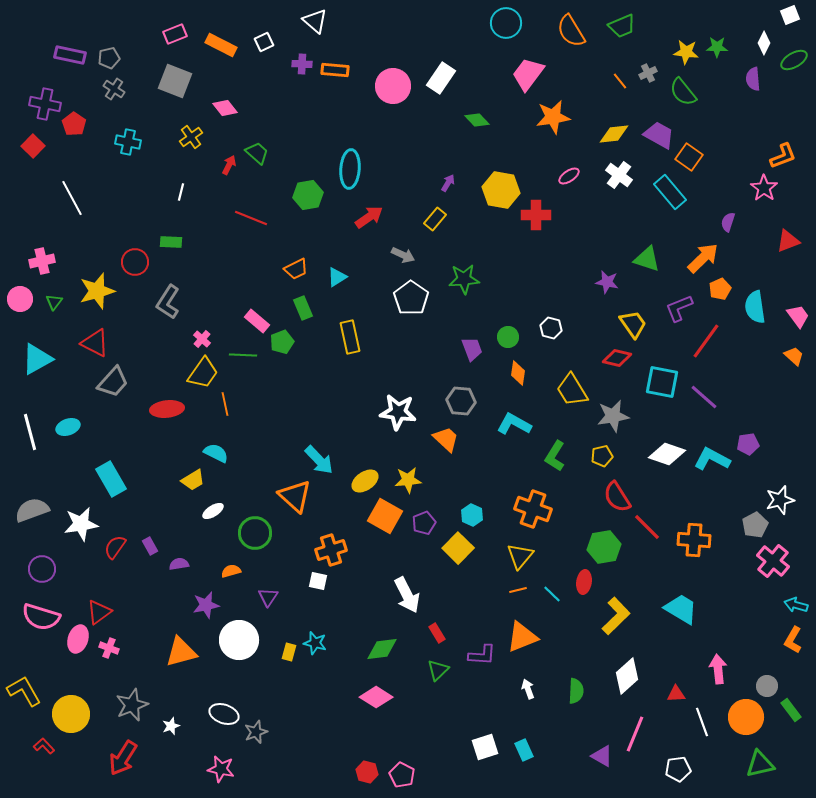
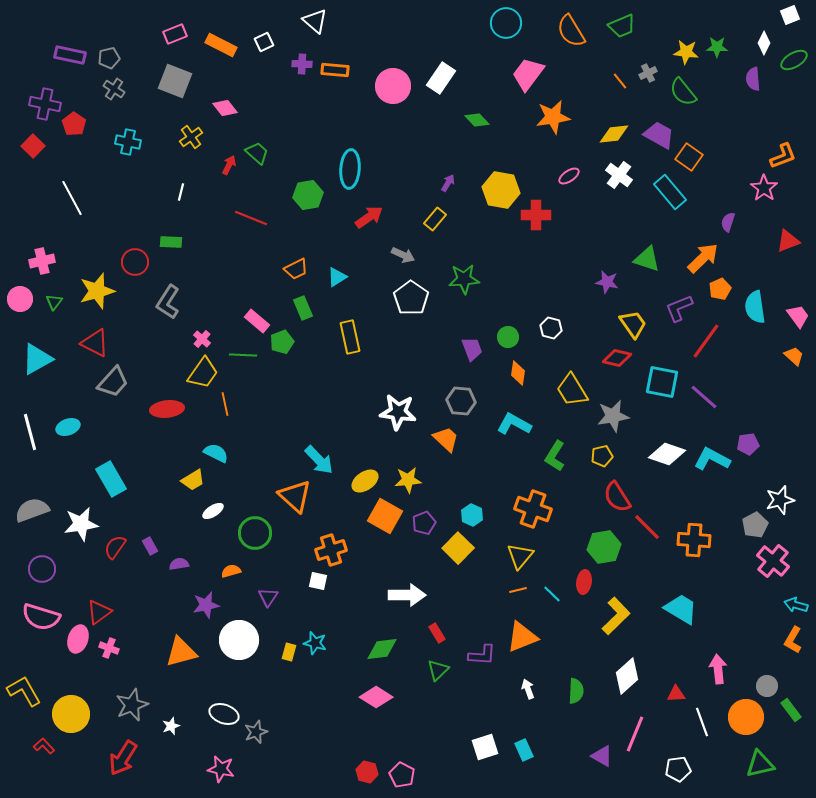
white arrow at (407, 595): rotated 63 degrees counterclockwise
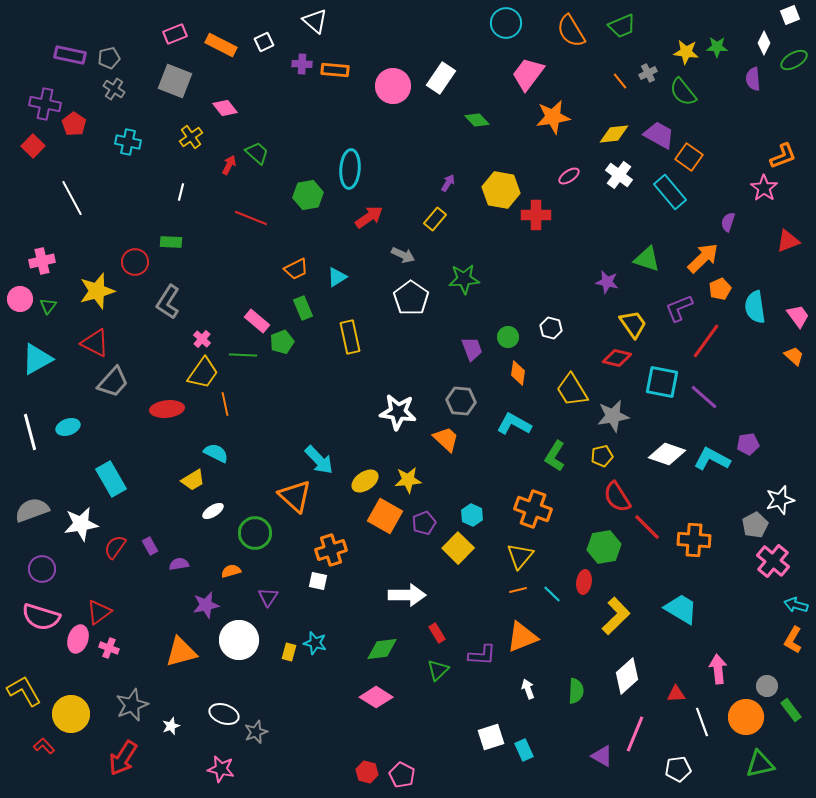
green triangle at (54, 302): moved 6 px left, 4 px down
white square at (485, 747): moved 6 px right, 10 px up
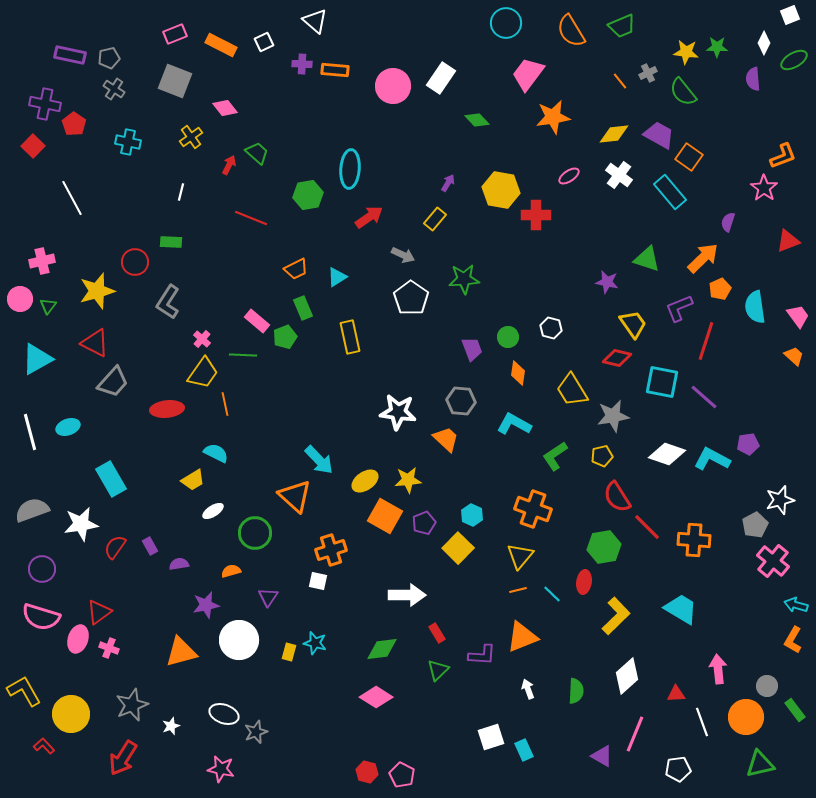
red line at (706, 341): rotated 18 degrees counterclockwise
green pentagon at (282, 342): moved 3 px right, 5 px up
green L-shape at (555, 456): rotated 24 degrees clockwise
green rectangle at (791, 710): moved 4 px right
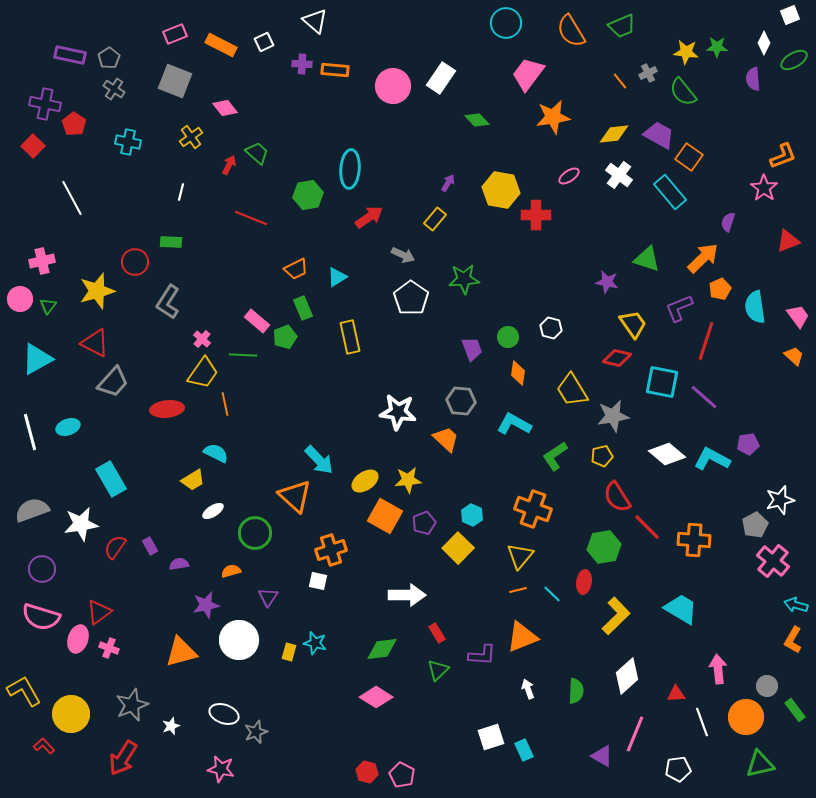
gray pentagon at (109, 58): rotated 20 degrees counterclockwise
white diamond at (667, 454): rotated 21 degrees clockwise
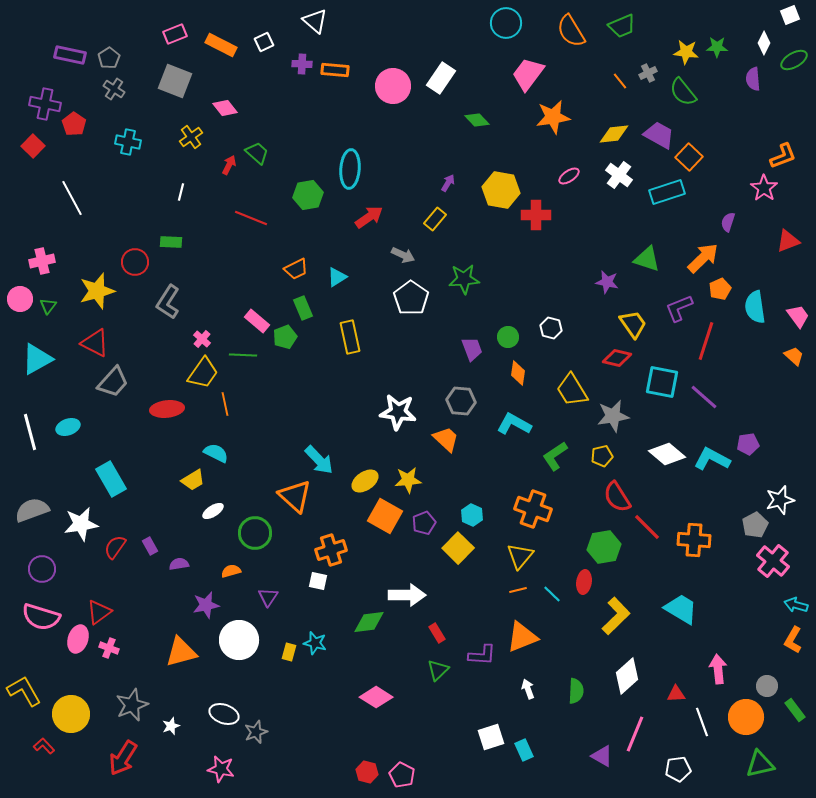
orange square at (689, 157): rotated 8 degrees clockwise
cyan rectangle at (670, 192): moved 3 px left; rotated 68 degrees counterclockwise
green diamond at (382, 649): moved 13 px left, 27 px up
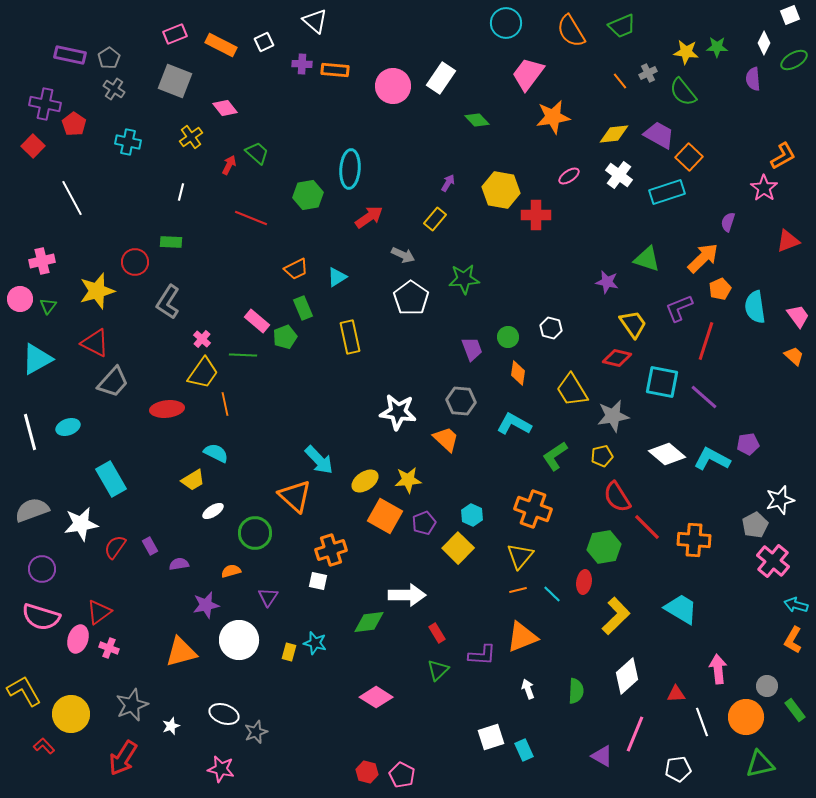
orange L-shape at (783, 156): rotated 8 degrees counterclockwise
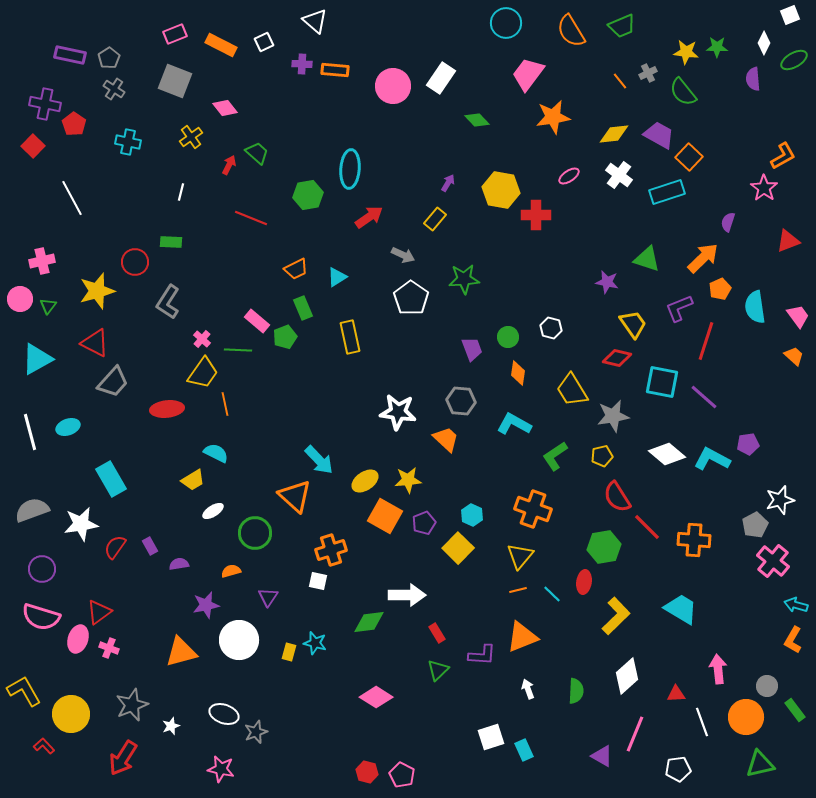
green line at (243, 355): moved 5 px left, 5 px up
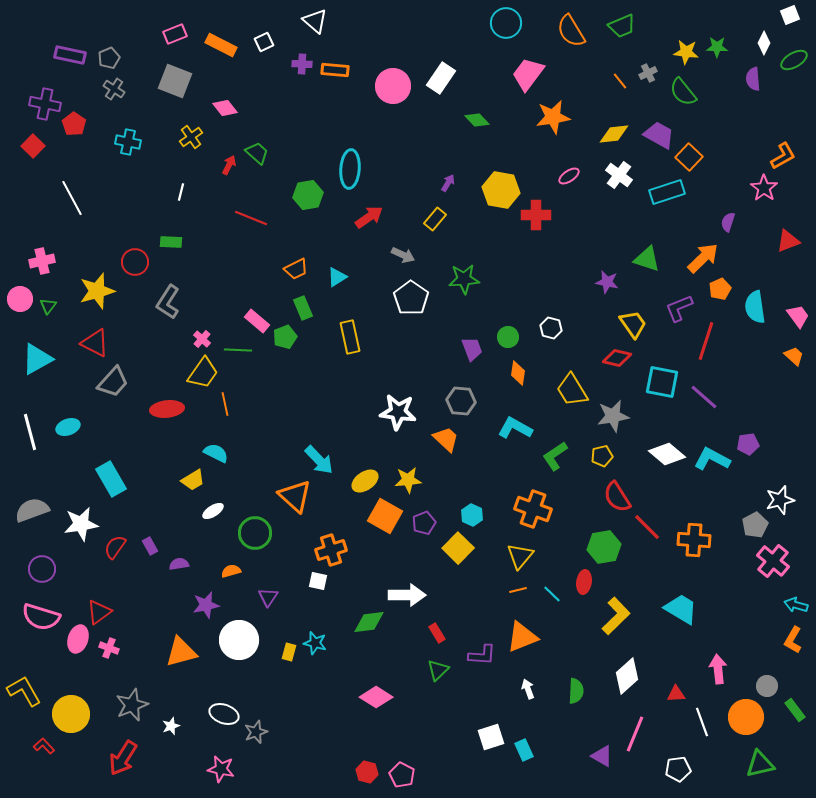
gray pentagon at (109, 58): rotated 10 degrees clockwise
cyan L-shape at (514, 424): moved 1 px right, 4 px down
